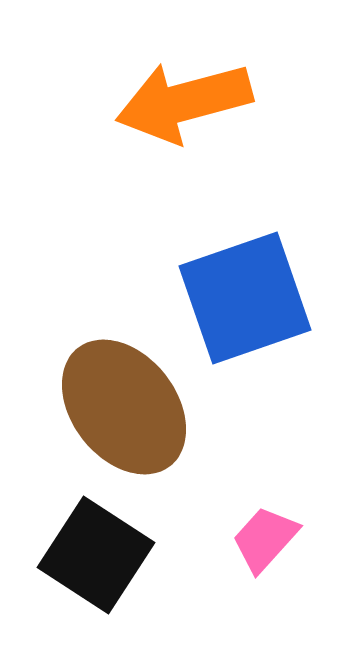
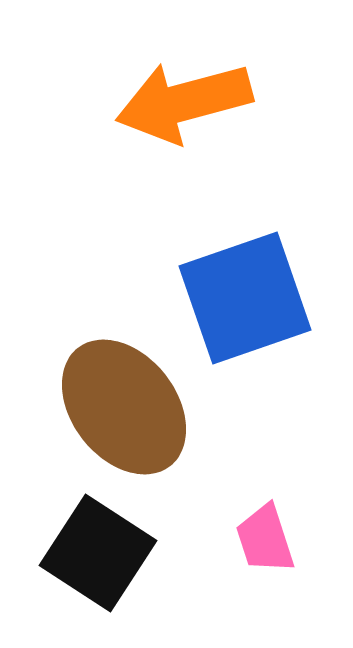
pink trapezoid: rotated 60 degrees counterclockwise
black square: moved 2 px right, 2 px up
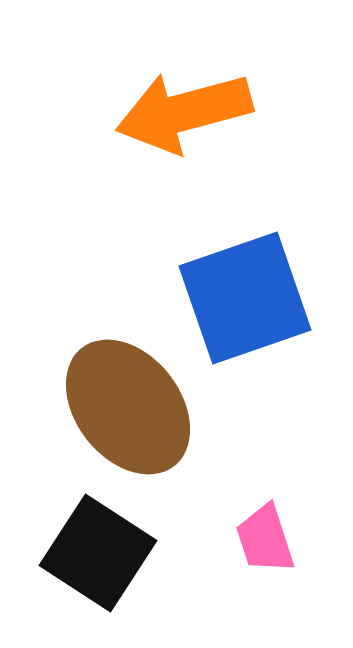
orange arrow: moved 10 px down
brown ellipse: moved 4 px right
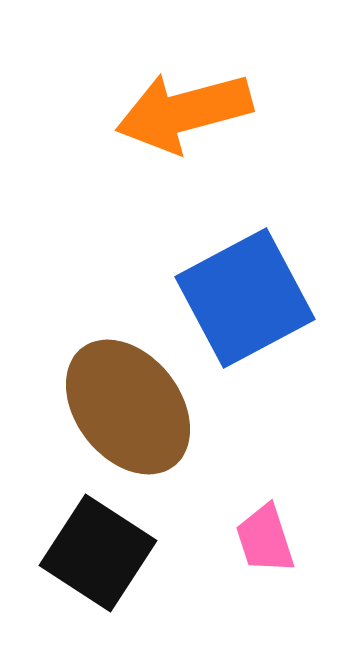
blue square: rotated 9 degrees counterclockwise
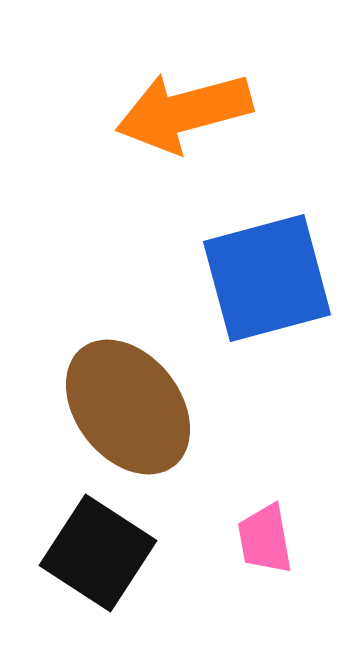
blue square: moved 22 px right, 20 px up; rotated 13 degrees clockwise
pink trapezoid: rotated 8 degrees clockwise
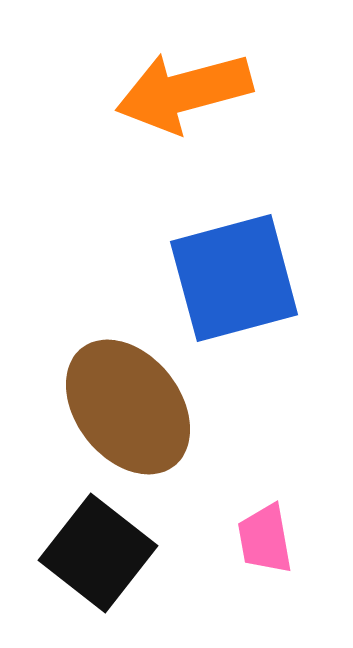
orange arrow: moved 20 px up
blue square: moved 33 px left
black square: rotated 5 degrees clockwise
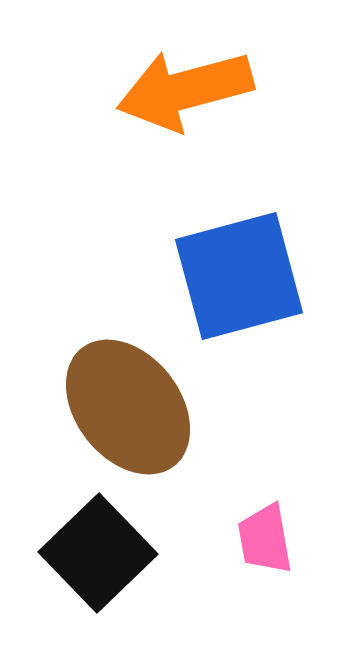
orange arrow: moved 1 px right, 2 px up
blue square: moved 5 px right, 2 px up
black square: rotated 8 degrees clockwise
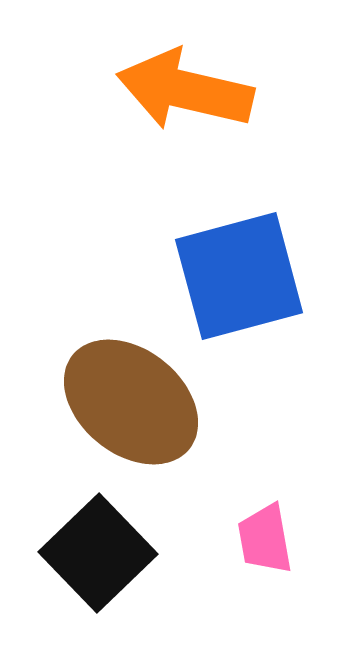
orange arrow: rotated 28 degrees clockwise
brown ellipse: moved 3 px right, 5 px up; rotated 13 degrees counterclockwise
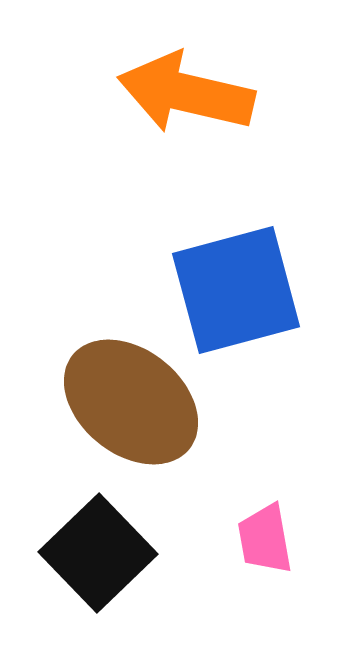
orange arrow: moved 1 px right, 3 px down
blue square: moved 3 px left, 14 px down
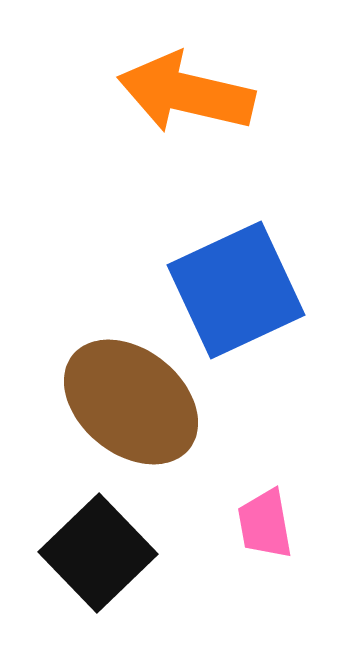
blue square: rotated 10 degrees counterclockwise
pink trapezoid: moved 15 px up
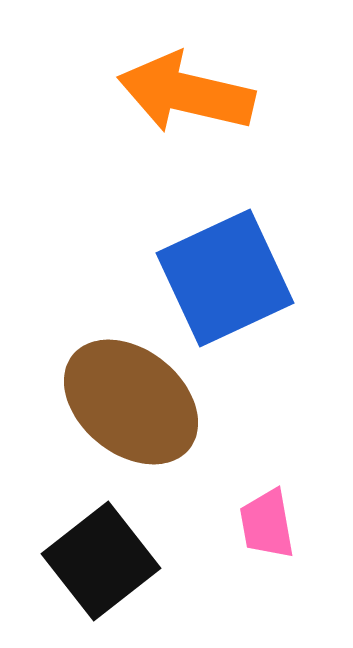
blue square: moved 11 px left, 12 px up
pink trapezoid: moved 2 px right
black square: moved 3 px right, 8 px down; rotated 6 degrees clockwise
